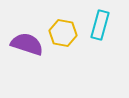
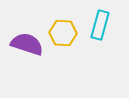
yellow hexagon: rotated 8 degrees counterclockwise
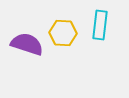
cyan rectangle: rotated 8 degrees counterclockwise
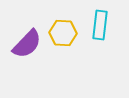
purple semicircle: rotated 116 degrees clockwise
